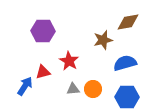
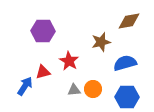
brown diamond: moved 1 px right, 1 px up
brown star: moved 2 px left, 2 px down
gray triangle: moved 1 px right, 1 px down
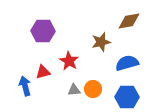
blue semicircle: moved 2 px right
blue arrow: rotated 48 degrees counterclockwise
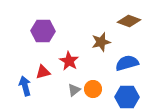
brown diamond: rotated 30 degrees clockwise
gray triangle: rotated 32 degrees counterclockwise
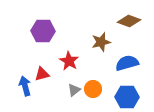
red triangle: moved 1 px left, 2 px down
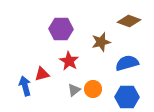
purple hexagon: moved 18 px right, 2 px up
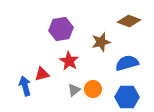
purple hexagon: rotated 10 degrees counterclockwise
